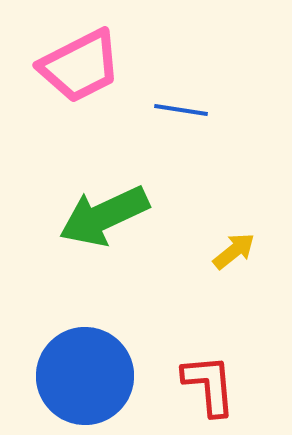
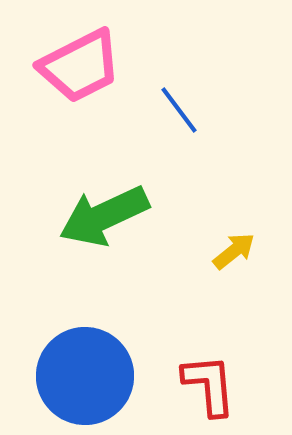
blue line: moved 2 px left; rotated 44 degrees clockwise
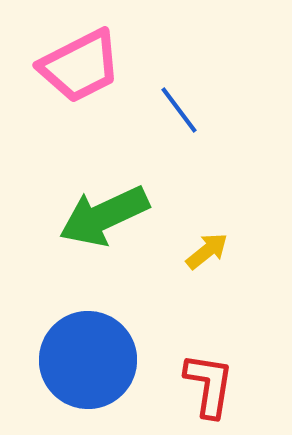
yellow arrow: moved 27 px left
blue circle: moved 3 px right, 16 px up
red L-shape: rotated 14 degrees clockwise
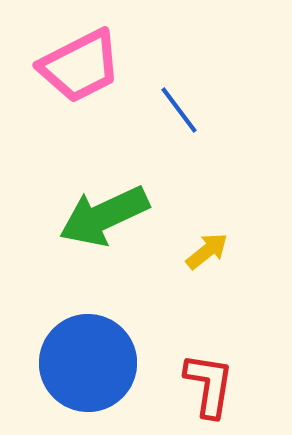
blue circle: moved 3 px down
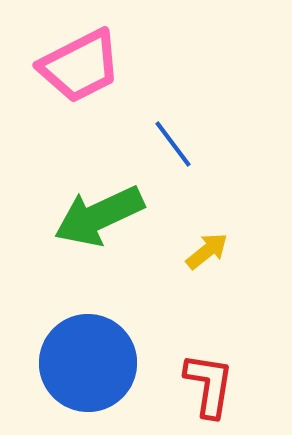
blue line: moved 6 px left, 34 px down
green arrow: moved 5 px left
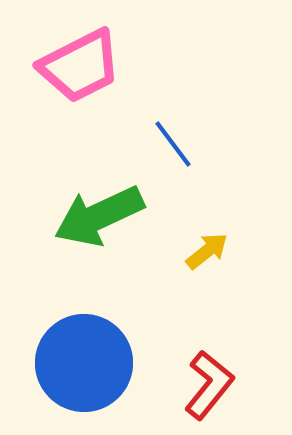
blue circle: moved 4 px left
red L-shape: rotated 30 degrees clockwise
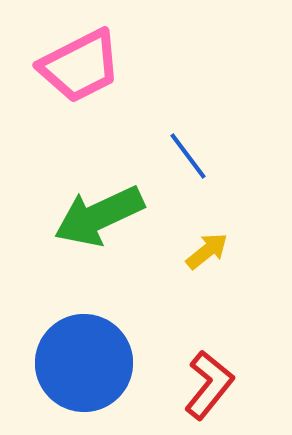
blue line: moved 15 px right, 12 px down
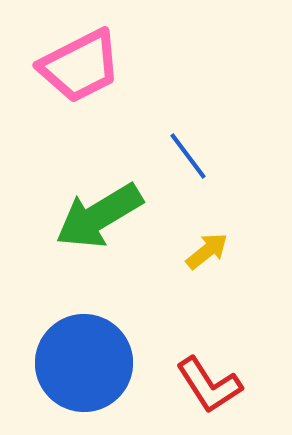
green arrow: rotated 6 degrees counterclockwise
red L-shape: rotated 108 degrees clockwise
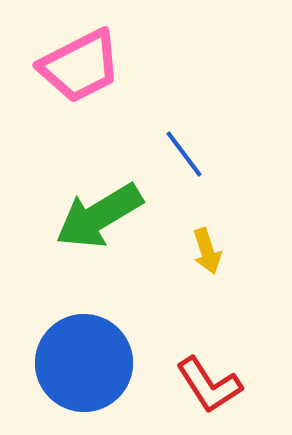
blue line: moved 4 px left, 2 px up
yellow arrow: rotated 111 degrees clockwise
